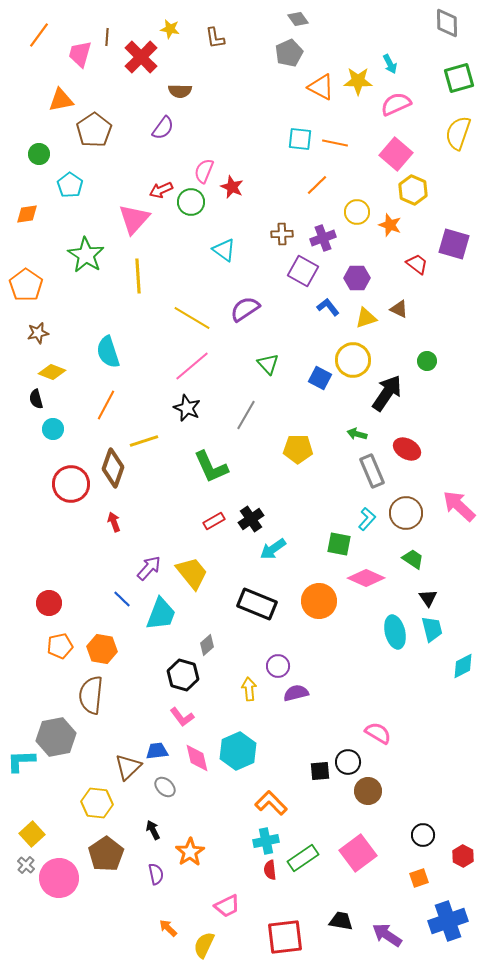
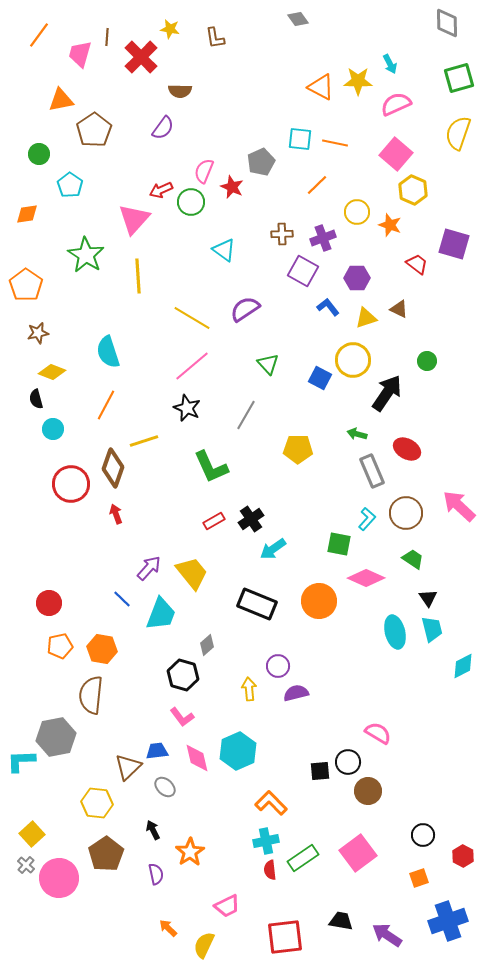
gray pentagon at (289, 53): moved 28 px left, 109 px down
red arrow at (114, 522): moved 2 px right, 8 px up
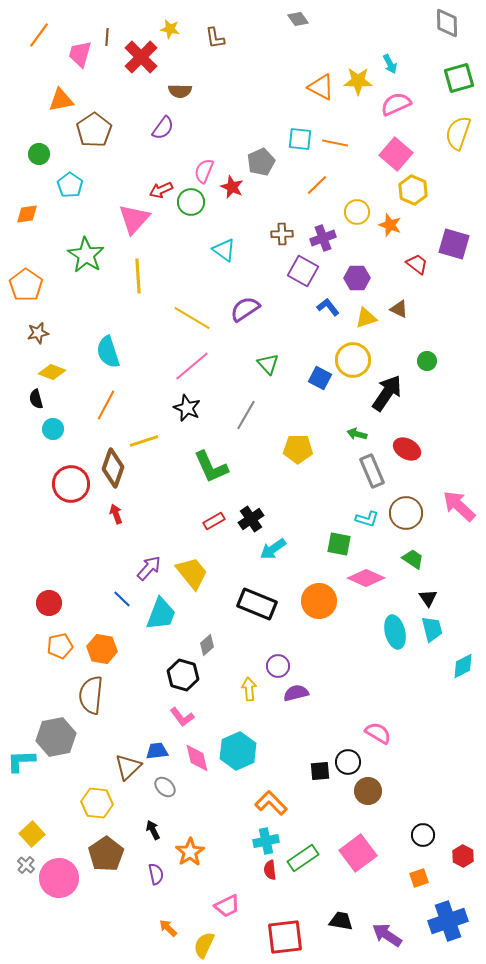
cyan L-shape at (367, 519): rotated 65 degrees clockwise
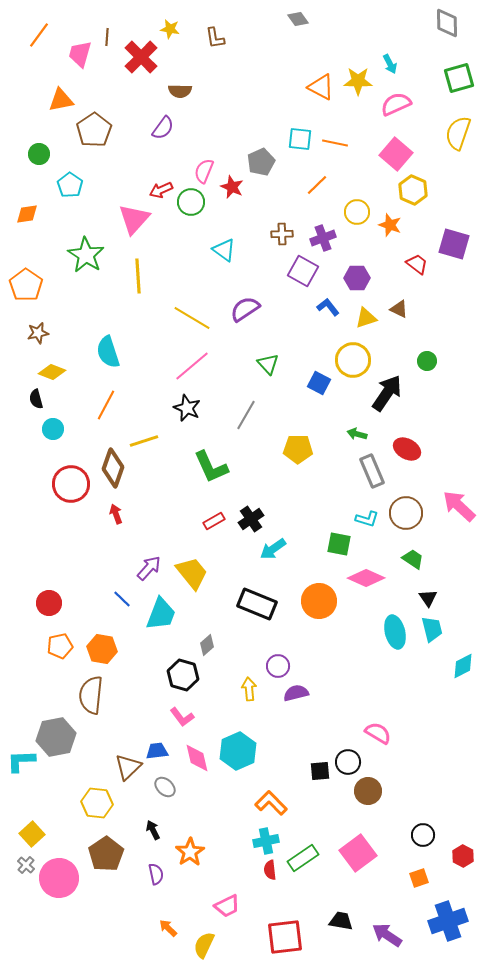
blue square at (320, 378): moved 1 px left, 5 px down
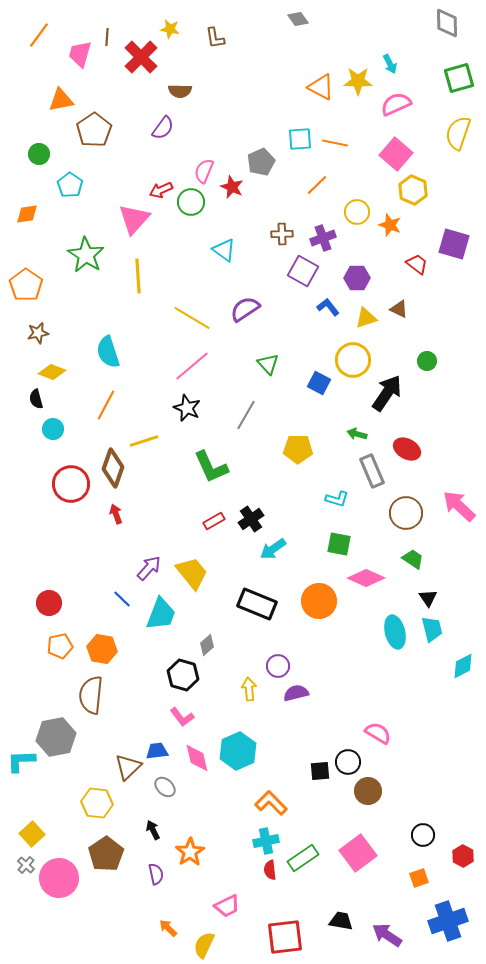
cyan square at (300, 139): rotated 10 degrees counterclockwise
cyan L-shape at (367, 519): moved 30 px left, 20 px up
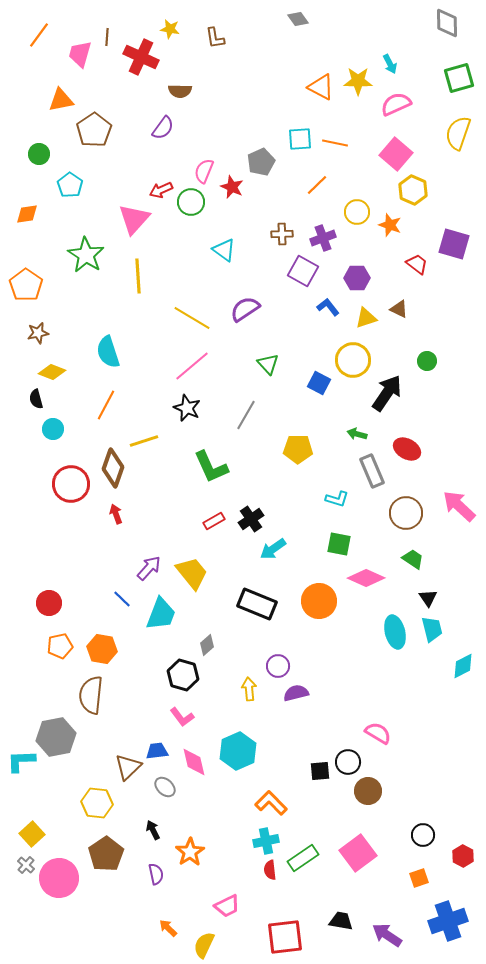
red cross at (141, 57): rotated 20 degrees counterclockwise
pink diamond at (197, 758): moved 3 px left, 4 px down
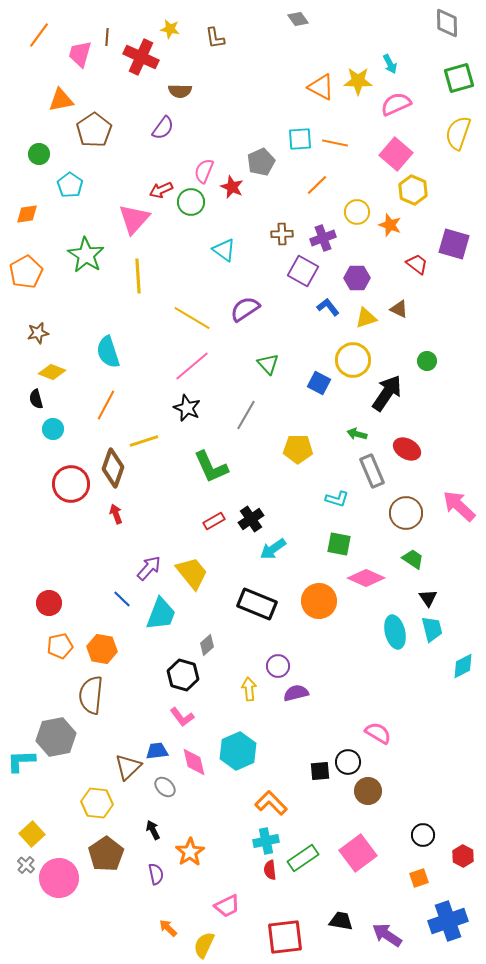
orange pentagon at (26, 285): moved 13 px up; rotated 8 degrees clockwise
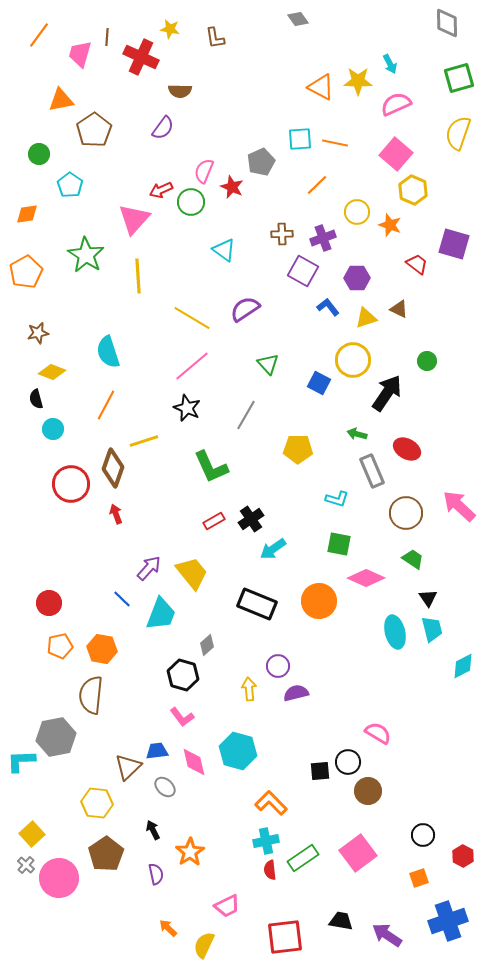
cyan hexagon at (238, 751): rotated 21 degrees counterclockwise
